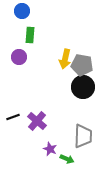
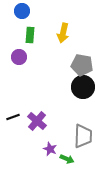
yellow arrow: moved 2 px left, 26 px up
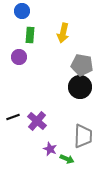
black circle: moved 3 px left
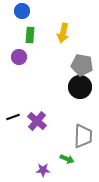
purple star: moved 7 px left, 21 px down; rotated 24 degrees counterclockwise
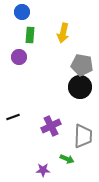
blue circle: moved 1 px down
purple cross: moved 14 px right, 5 px down; rotated 24 degrees clockwise
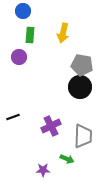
blue circle: moved 1 px right, 1 px up
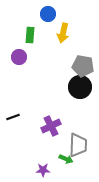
blue circle: moved 25 px right, 3 px down
gray pentagon: moved 1 px right, 1 px down
gray trapezoid: moved 5 px left, 9 px down
green arrow: moved 1 px left
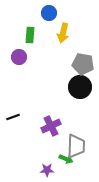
blue circle: moved 1 px right, 1 px up
gray pentagon: moved 2 px up
gray trapezoid: moved 2 px left, 1 px down
purple star: moved 4 px right
